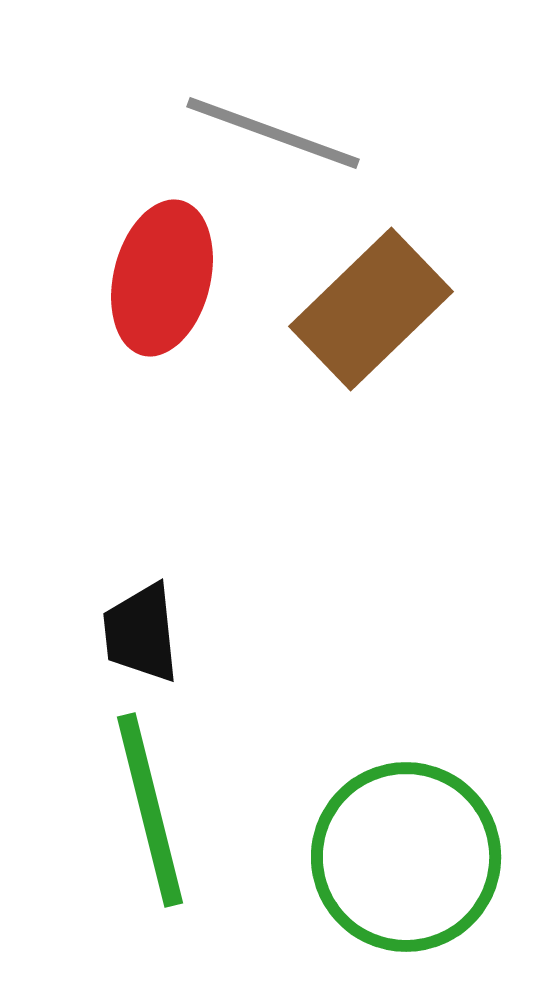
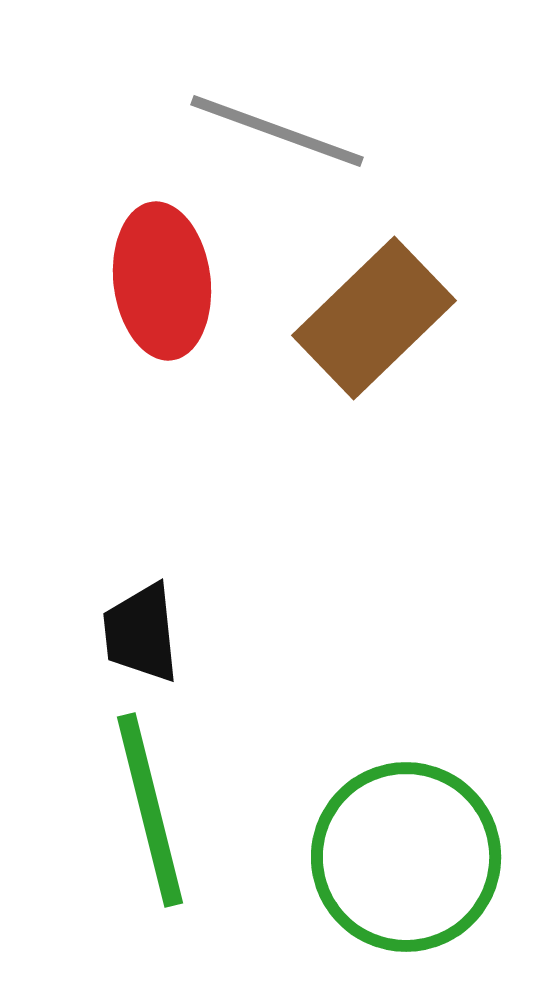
gray line: moved 4 px right, 2 px up
red ellipse: moved 3 px down; rotated 21 degrees counterclockwise
brown rectangle: moved 3 px right, 9 px down
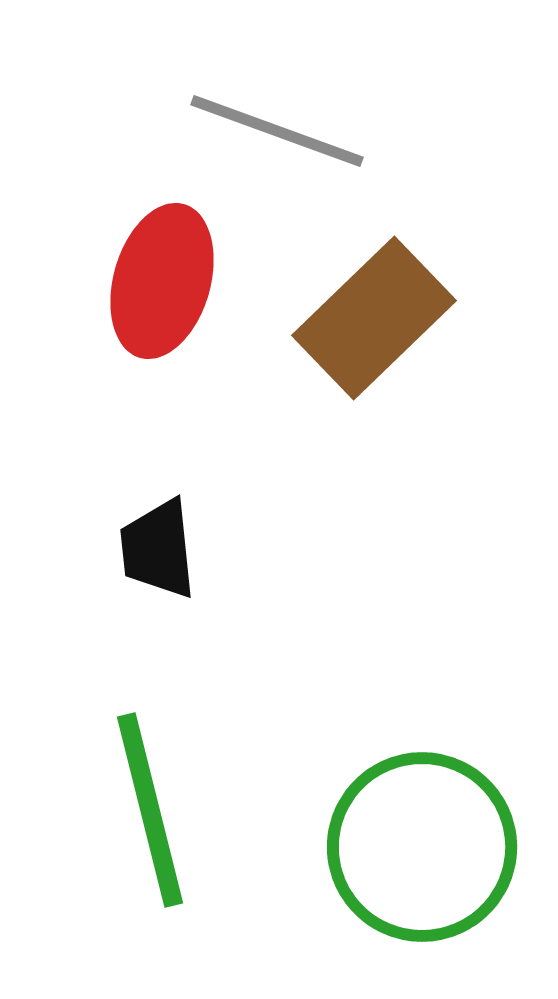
red ellipse: rotated 23 degrees clockwise
black trapezoid: moved 17 px right, 84 px up
green circle: moved 16 px right, 10 px up
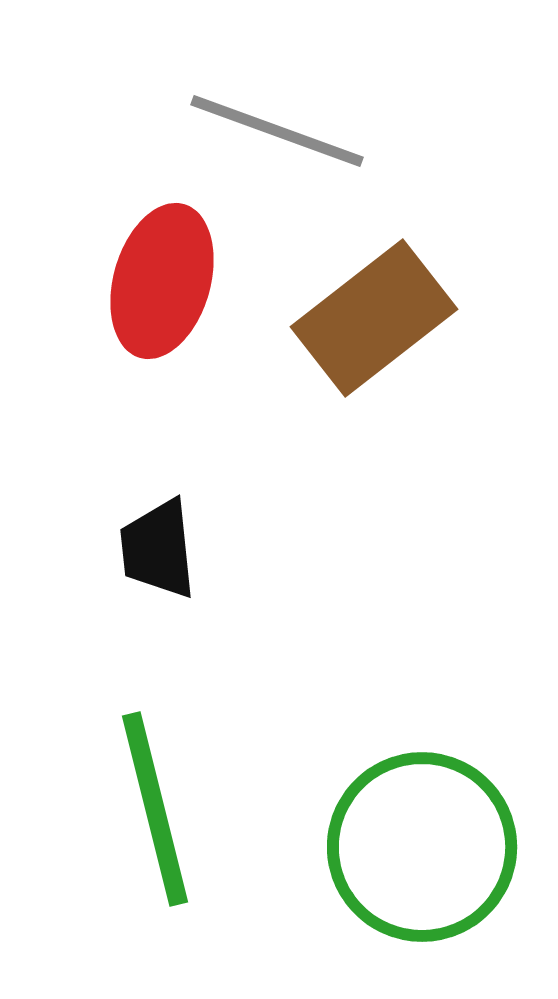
brown rectangle: rotated 6 degrees clockwise
green line: moved 5 px right, 1 px up
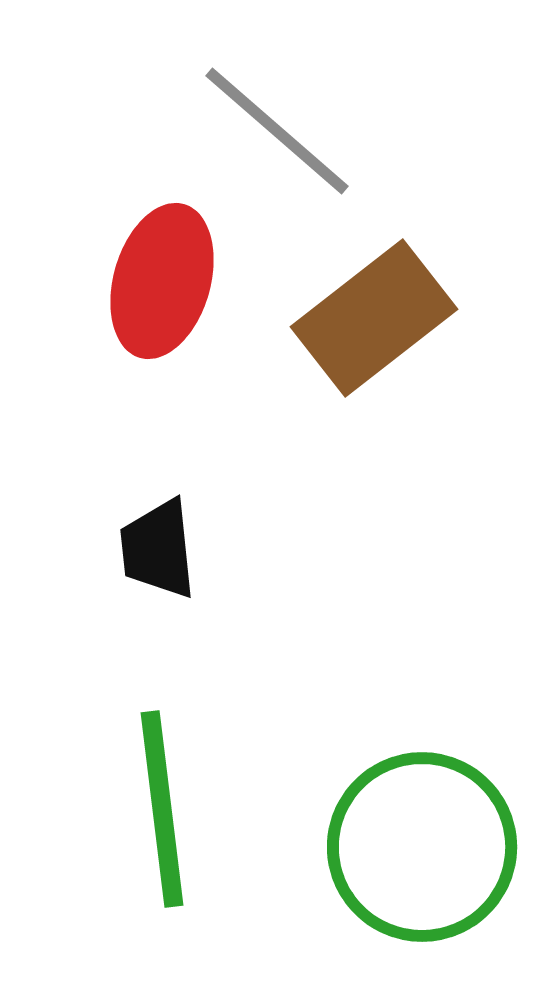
gray line: rotated 21 degrees clockwise
green line: moved 7 px right; rotated 7 degrees clockwise
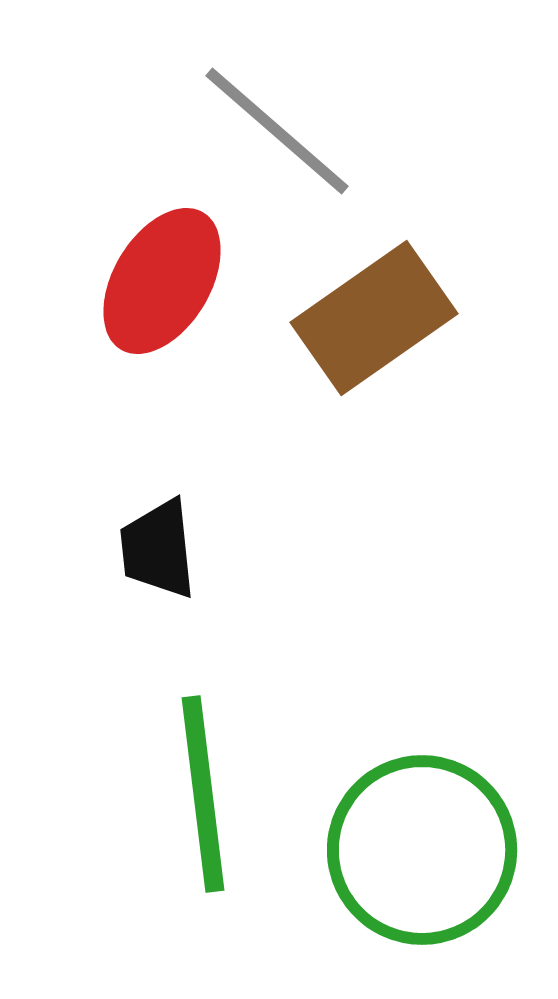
red ellipse: rotated 15 degrees clockwise
brown rectangle: rotated 3 degrees clockwise
green line: moved 41 px right, 15 px up
green circle: moved 3 px down
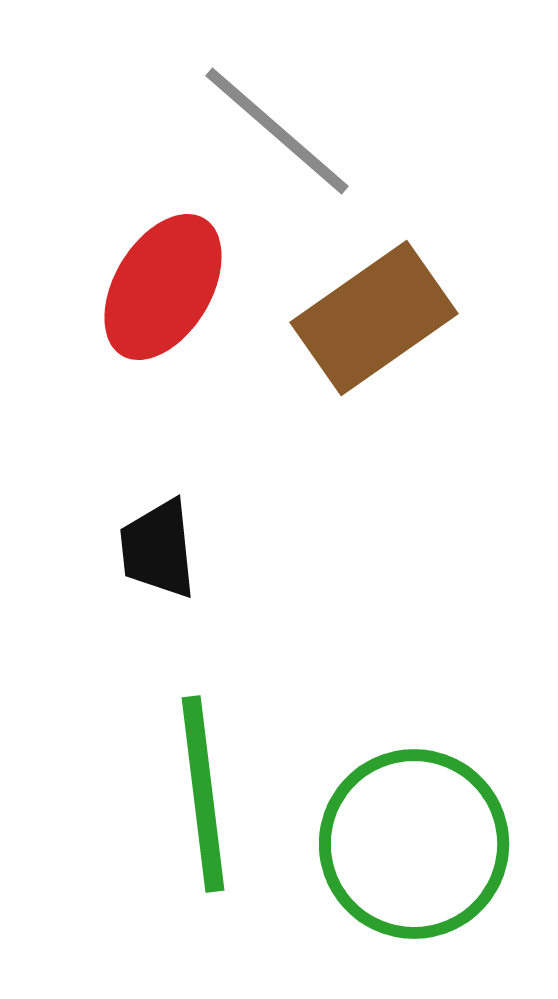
red ellipse: moved 1 px right, 6 px down
green circle: moved 8 px left, 6 px up
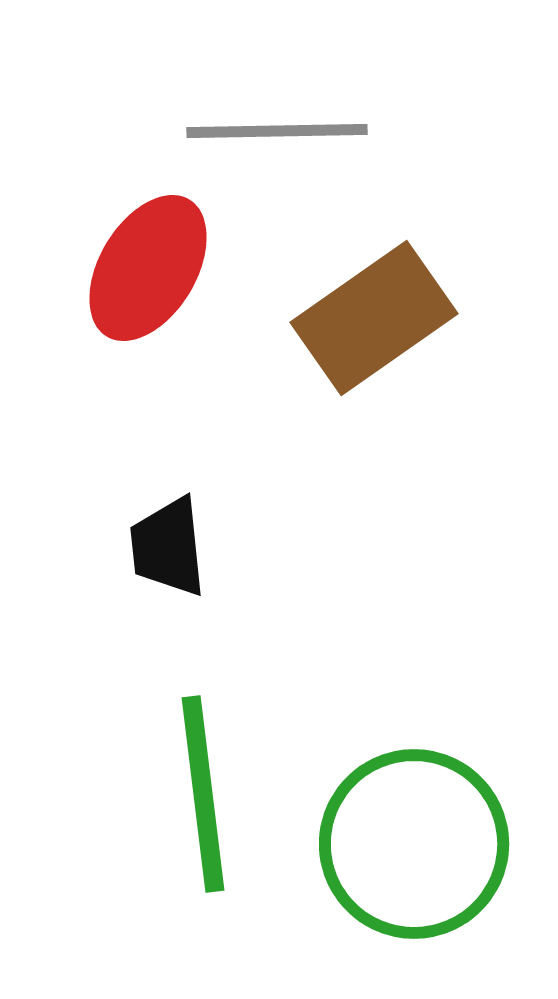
gray line: rotated 42 degrees counterclockwise
red ellipse: moved 15 px left, 19 px up
black trapezoid: moved 10 px right, 2 px up
